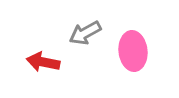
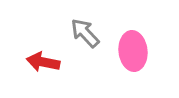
gray arrow: rotated 76 degrees clockwise
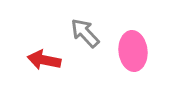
red arrow: moved 1 px right, 2 px up
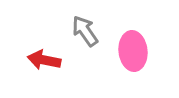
gray arrow: moved 2 px up; rotated 8 degrees clockwise
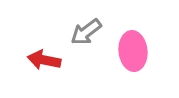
gray arrow: moved 1 px right, 1 px down; rotated 92 degrees counterclockwise
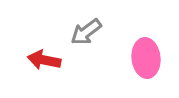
pink ellipse: moved 13 px right, 7 px down
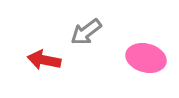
pink ellipse: rotated 69 degrees counterclockwise
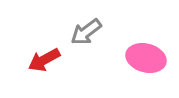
red arrow: rotated 40 degrees counterclockwise
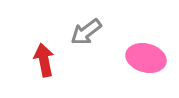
red arrow: rotated 108 degrees clockwise
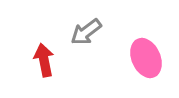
pink ellipse: rotated 51 degrees clockwise
